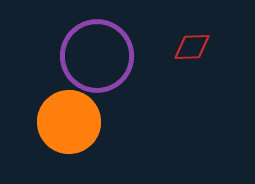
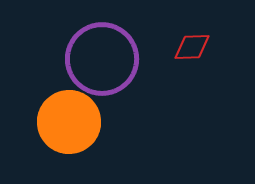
purple circle: moved 5 px right, 3 px down
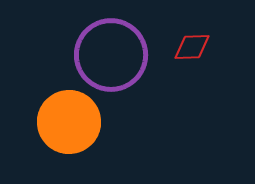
purple circle: moved 9 px right, 4 px up
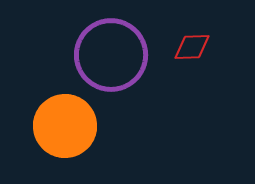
orange circle: moved 4 px left, 4 px down
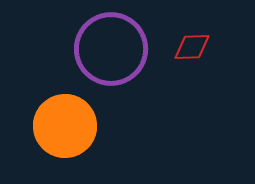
purple circle: moved 6 px up
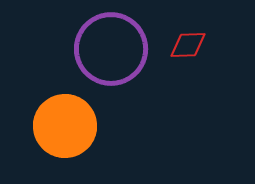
red diamond: moved 4 px left, 2 px up
